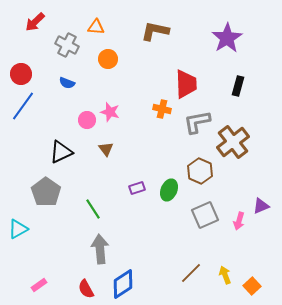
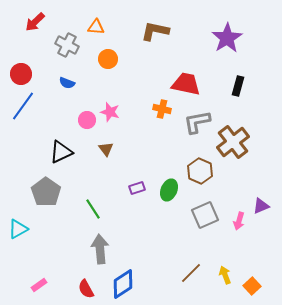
red trapezoid: rotated 76 degrees counterclockwise
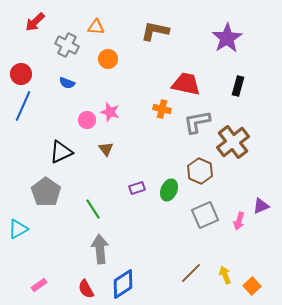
blue line: rotated 12 degrees counterclockwise
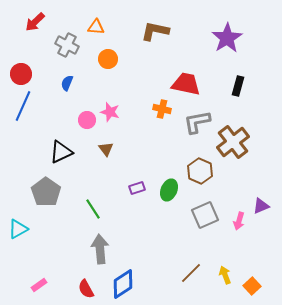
blue semicircle: rotated 91 degrees clockwise
